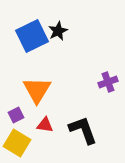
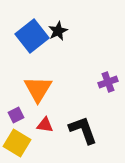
blue square: rotated 12 degrees counterclockwise
orange triangle: moved 1 px right, 1 px up
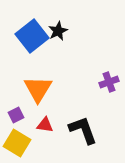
purple cross: moved 1 px right
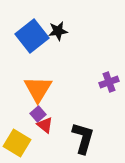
black star: rotated 18 degrees clockwise
purple square: moved 22 px right, 1 px up; rotated 14 degrees counterclockwise
red triangle: rotated 30 degrees clockwise
black L-shape: moved 8 px down; rotated 36 degrees clockwise
